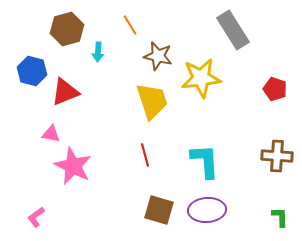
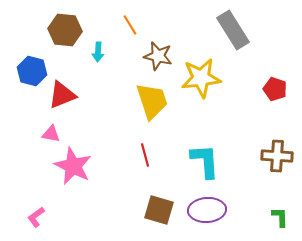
brown hexagon: moved 2 px left, 1 px down; rotated 20 degrees clockwise
red triangle: moved 3 px left, 3 px down
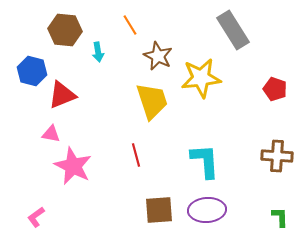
cyan arrow: rotated 12 degrees counterclockwise
brown star: rotated 12 degrees clockwise
red line: moved 9 px left
brown square: rotated 20 degrees counterclockwise
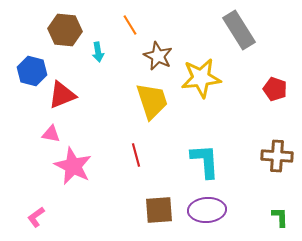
gray rectangle: moved 6 px right
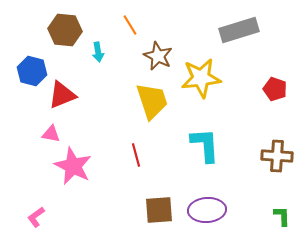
gray rectangle: rotated 75 degrees counterclockwise
cyan L-shape: moved 16 px up
green L-shape: moved 2 px right, 1 px up
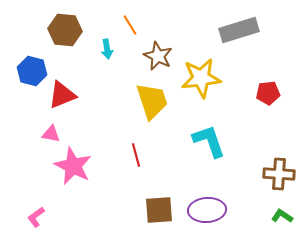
cyan arrow: moved 9 px right, 3 px up
red pentagon: moved 7 px left, 4 px down; rotated 25 degrees counterclockwise
cyan L-shape: moved 4 px right, 4 px up; rotated 15 degrees counterclockwise
brown cross: moved 2 px right, 18 px down
green L-shape: rotated 55 degrees counterclockwise
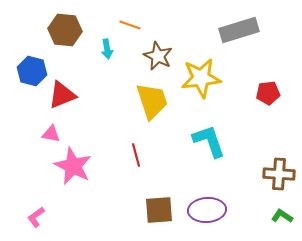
orange line: rotated 40 degrees counterclockwise
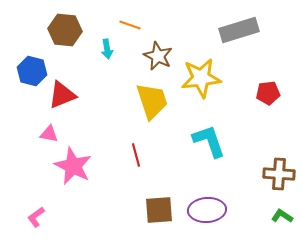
pink triangle: moved 2 px left
